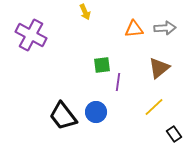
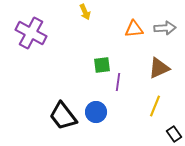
purple cross: moved 2 px up
brown triangle: rotated 15 degrees clockwise
yellow line: moved 1 px right, 1 px up; rotated 25 degrees counterclockwise
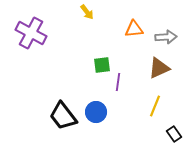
yellow arrow: moved 2 px right; rotated 14 degrees counterclockwise
gray arrow: moved 1 px right, 9 px down
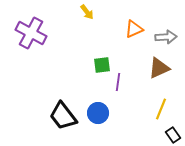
orange triangle: rotated 18 degrees counterclockwise
yellow line: moved 6 px right, 3 px down
blue circle: moved 2 px right, 1 px down
black rectangle: moved 1 px left, 1 px down
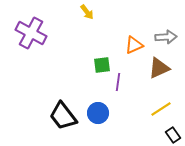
orange triangle: moved 16 px down
yellow line: rotated 35 degrees clockwise
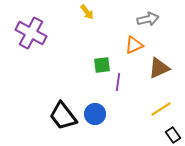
gray arrow: moved 18 px left, 18 px up; rotated 10 degrees counterclockwise
blue circle: moved 3 px left, 1 px down
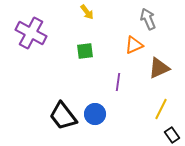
gray arrow: rotated 100 degrees counterclockwise
green square: moved 17 px left, 14 px up
yellow line: rotated 30 degrees counterclockwise
black rectangle: moved 1 px left
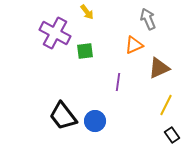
purple cross: moved 24 px right
yellow line: moved 5 px right, 4 px up
blue circle: moved 7 px down
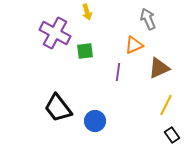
yellow arrow: rotated 21 degrees clockwise
purple line: moved 10 px up
black trapezoid: moved 5 px left, 8 px up
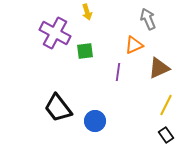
black rectangle: moved 6 px left
